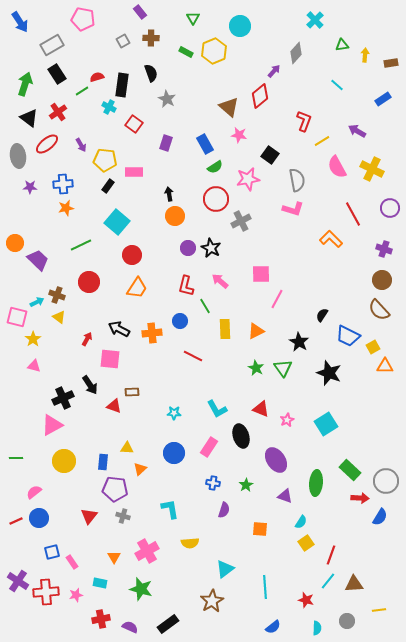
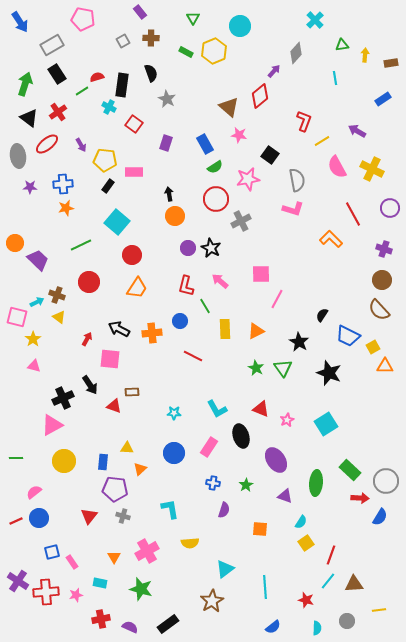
cyan line at (337, 85): moved 2 px left, 7 px up; rotated 40 degrees clockwise
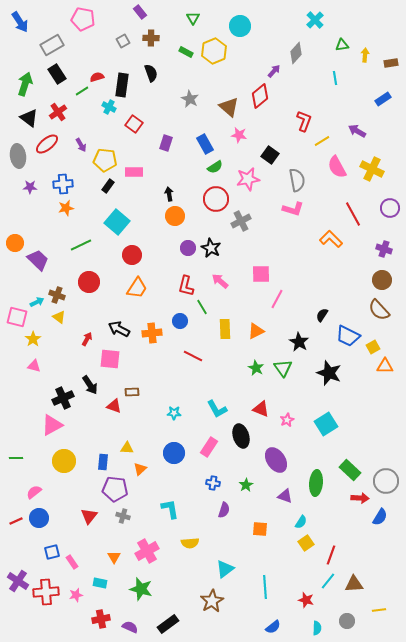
gray star at (167, 99): moved 23 px right
green line at (205, 306): moved 3 px left, 1 px down
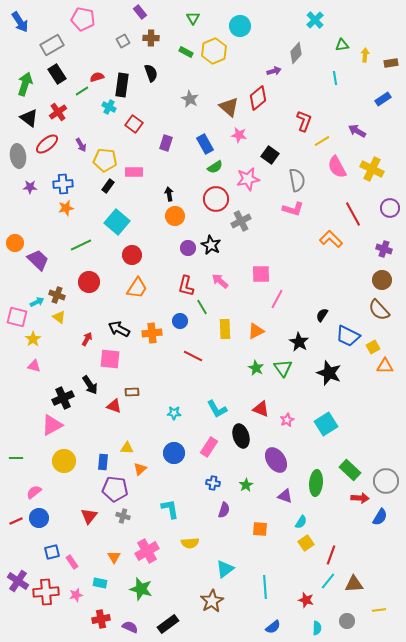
purple arrow at (274, 71): rotated 32 degrees clockwise
red diamond at (260, 96): moved 2 px left, 2 px down
black star at (211, 248): moved 3 px up
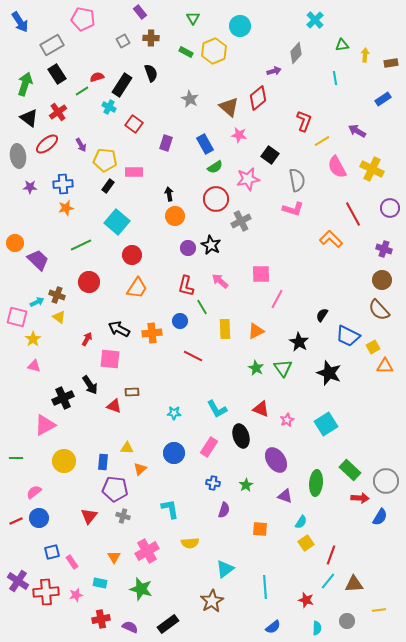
black rectangle at (122, 85): rotated 25 degrees clockwise
pink triangle at (52, 425): moved 7 px left
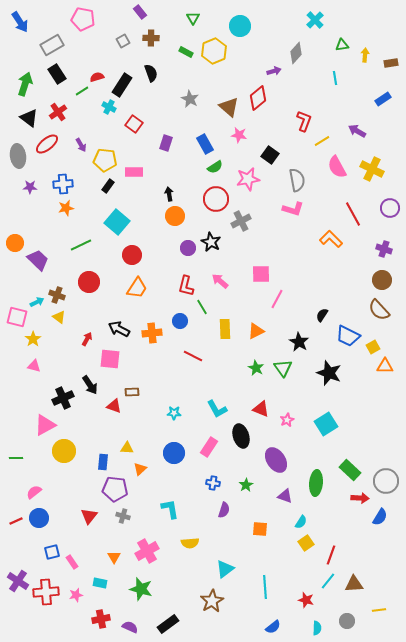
black star at (211, 245): moved 3 px up
yellow circle at (64, 461): moved 10 px up
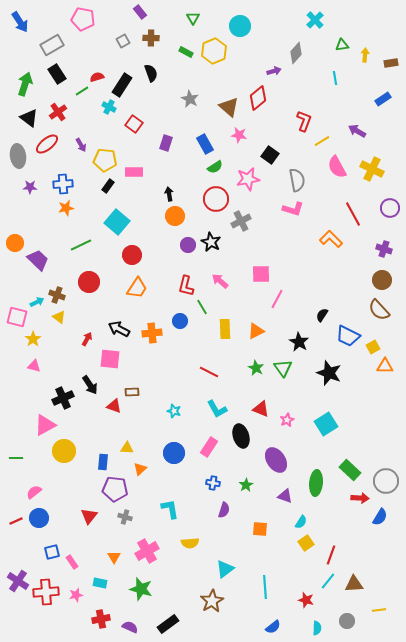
purple circle at (188, 248): moved 3 px up
red line at (193, 356): moved 16 px right, 16 px down
cyan star at (174, 413): moved 2 px up; rotated 16 degrees clockwise
gray cross at (123, 516): moved 2 px right, 1 px down
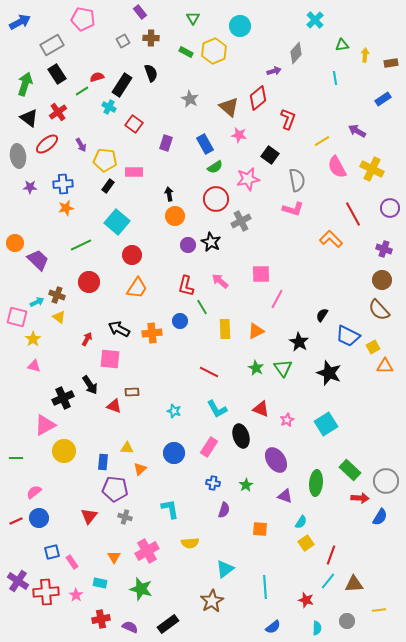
blue arrow at (20, 22): rotated 85 degrees counterclockwise
red L-shape at (304, 121): moved 16 px left, 2 px up
pink star at (76, 595): rotated 24 degrees counterclockwise
